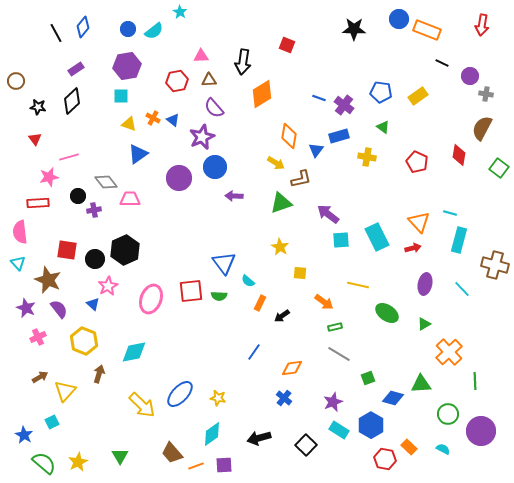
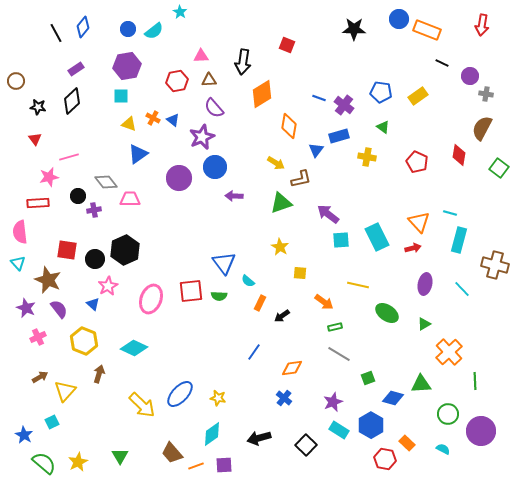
orange diamond at (289, 136): moved 10 px up
cyan diamond at (134, 352): moved 4 px up; rotated 36 degrees clockwise
orange rectangle at (409, 447): moved 2 px left, 4 px up
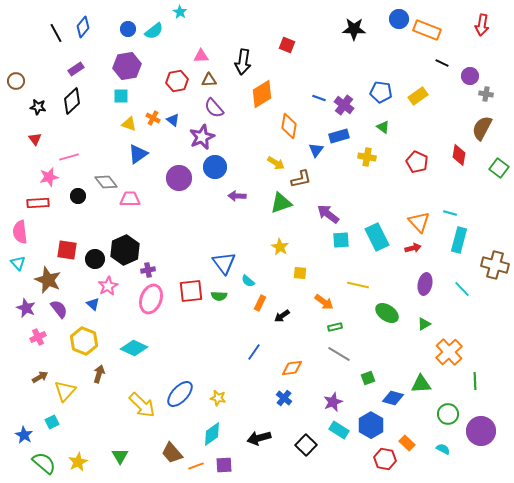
purple arrow at (234, 196): moved 3 px right
purple cross at (94, 210): moved 54 px right, 60 px down
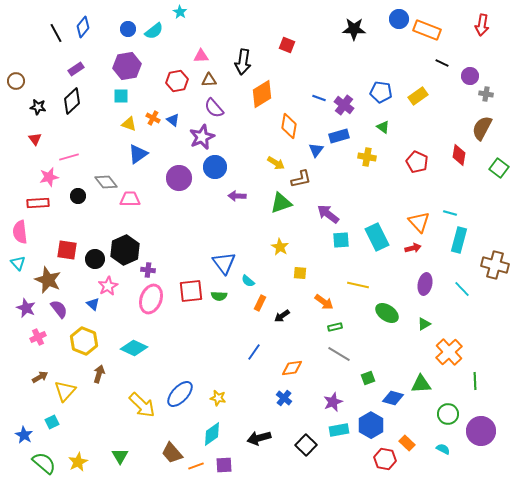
purple cross at (148, 270): rotated 16 degrees clockwise
cyan rectangle at (339, 430): rotated 42 degrees counterclockwise
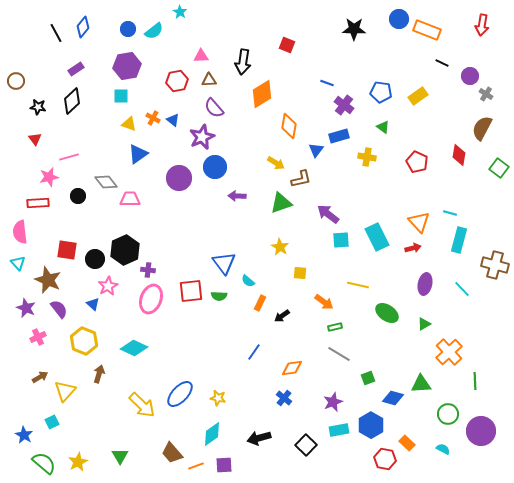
gray cross at (486, 94): rotated 24 degrees clockwise
blue line at (319, 98): moved 8 px right, 15 px up
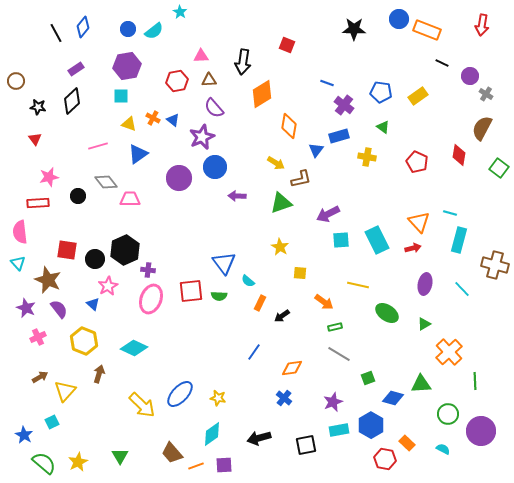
pink line at (69, 157): moved 29 px right, 11 px up
purple arrow at (328, 214): rotated 65 degrees counterclockwise
cyan rectangle at (377, 237): moved 3 px down
black square at (306, 445): rotated 35 degrees clockwise
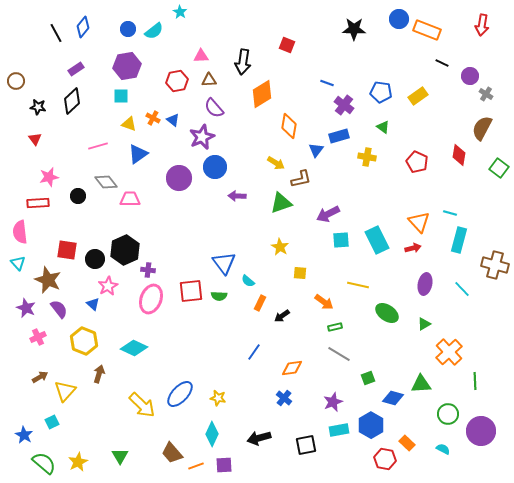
cyan diamond at (212, 434): rotated 30 degrees counterclockwise
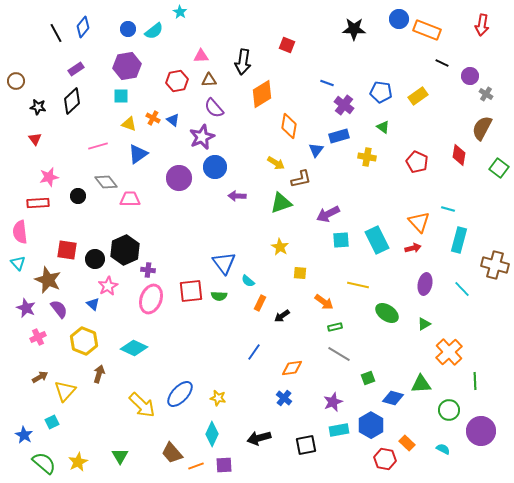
cyan line at (450, 213): moved 2 px left, 4 px up
green circle at (448, 414): moved 1 px right, 4 px up
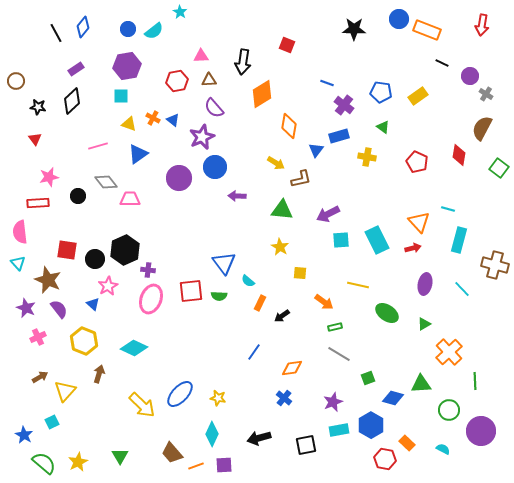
green triangle at (281, 203): moved 1 px right, 7 px down; rotated 25 degrees clockwise
